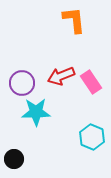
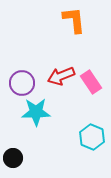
black circle: moved 1 px left, 1 px up
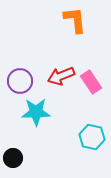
orange L-shape: moved 1 px right
purple circle: moved 2 px left, 2 px up
cyan hexagon: rotated 10 degrees counterclockwise
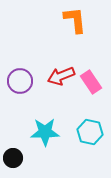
cyan star: moved 9 px right, 20 px down
cyan hexagon: moved 2 px left, 5 px up
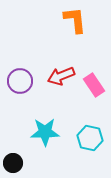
pink rectangle: moved 3 px right, 3 px down
cyan hexagon: moved 6 px down
black circle: moved 5 px down
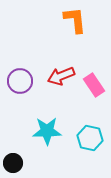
cyan star: moved 2 px right, 1 px up
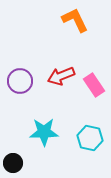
orange L-shape: rotated 20 degrees counterclockwise
cyan star: moved 3 px left, 1 px down
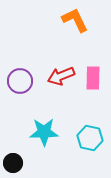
pink rectangle: moved 1 px left, 7 px up; rotated 35 degrees clockwise
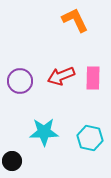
black circle: moved 1 px left, 2 px up
